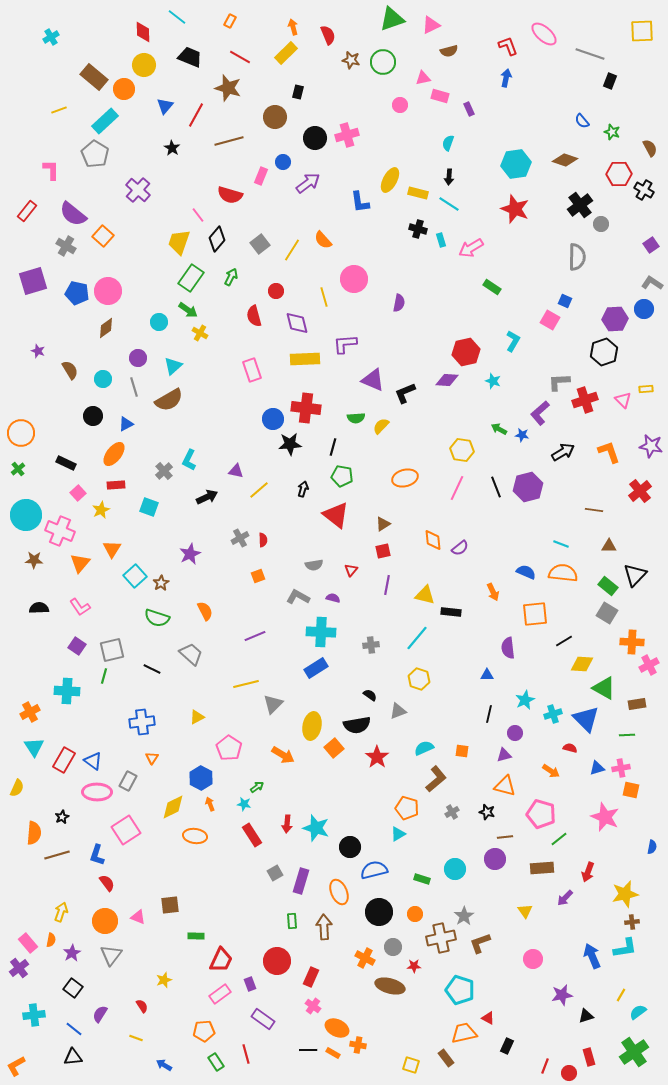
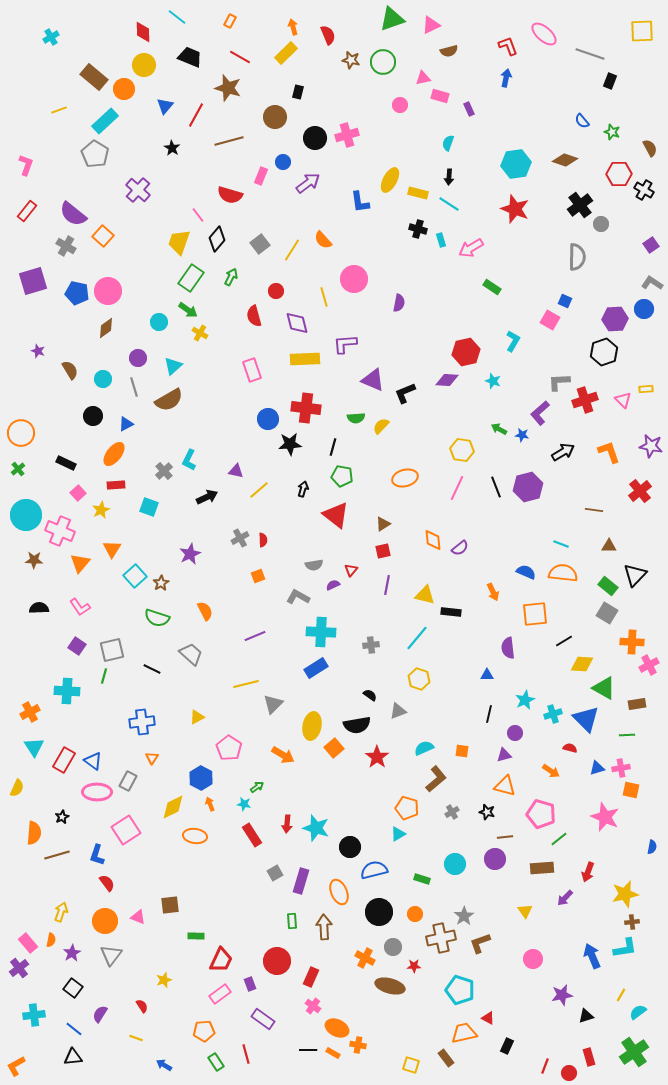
pink L-shape at (51, 170): moved 25 px left, 5 px up; rotated 20 degrees clockwise
blue circle at (273, 419): moved 5 px left
purple semicircle at (333, 598): moved 13 px up; rotated 40 degrees counterclockwise
cyan circle at (455, 869): moved 5 px up
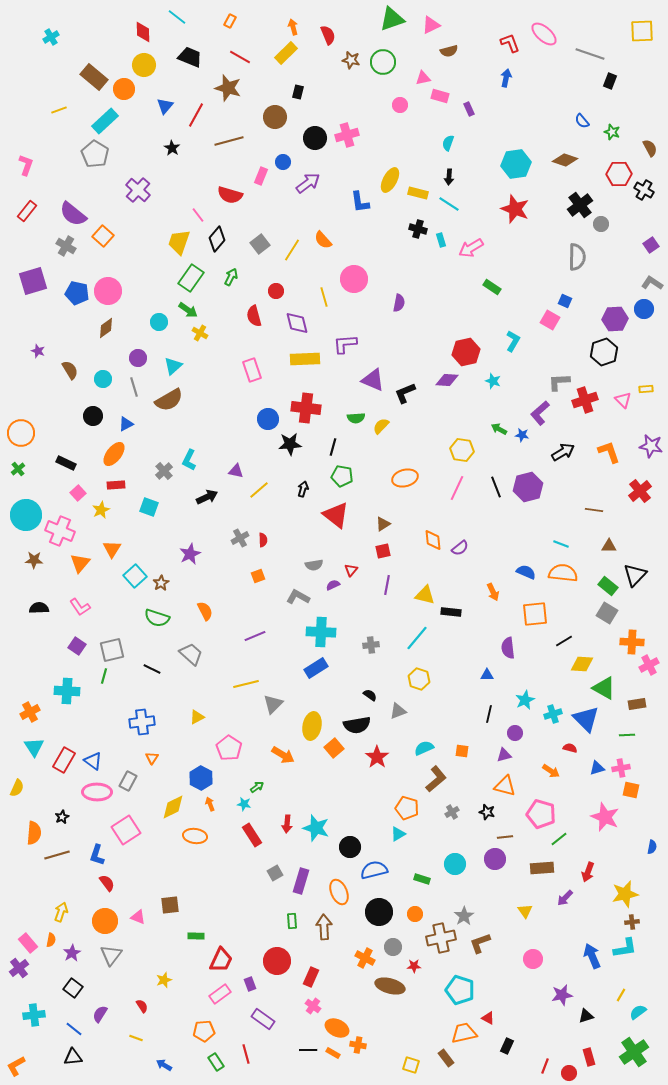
red L-shape at (508, 46): moved 2 px right, 3 px up
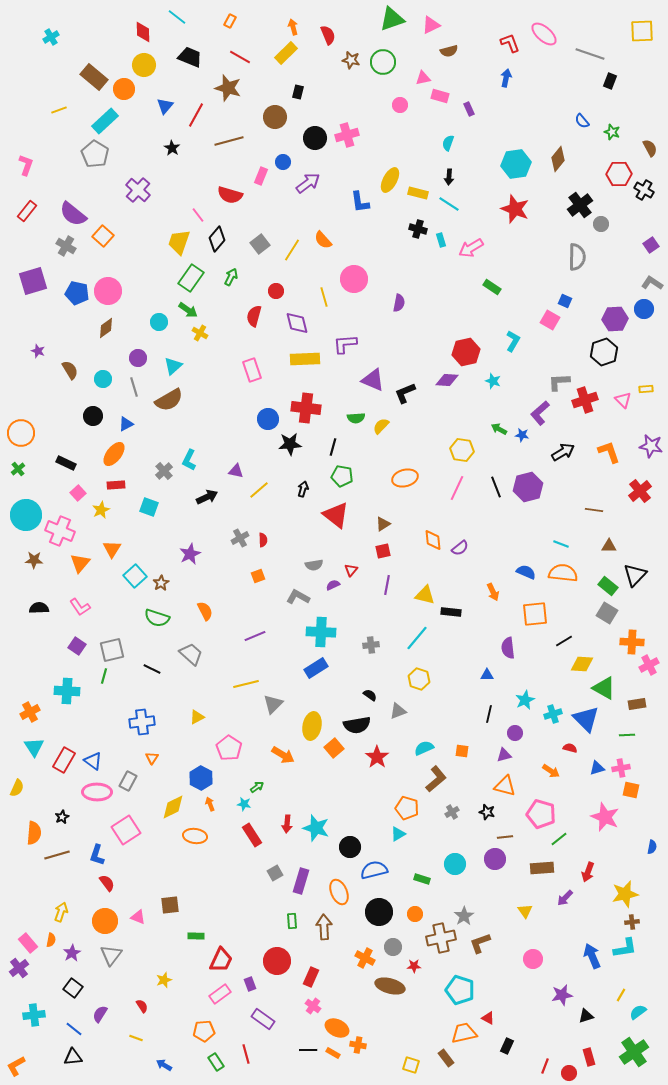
brown diamond at (565, 160): moved 7 px left, 1 px up; rotated 70 degrees counterclockwise
red semicircle at (254, 316): rotated 30 degrees clockwise
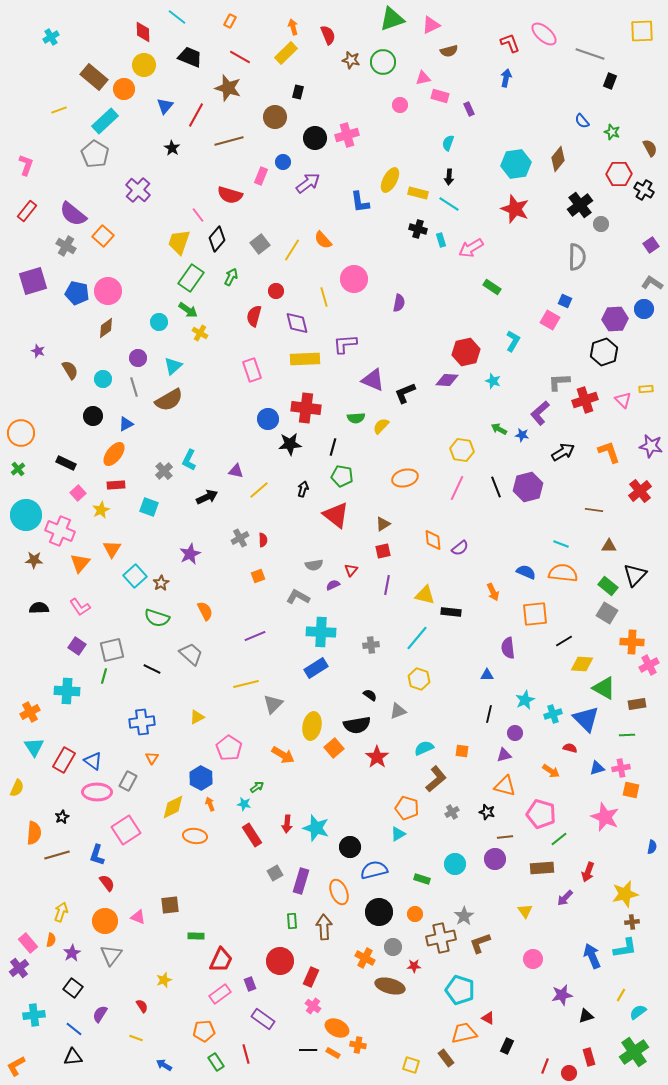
red circle at (277, 961): moved 3 px right
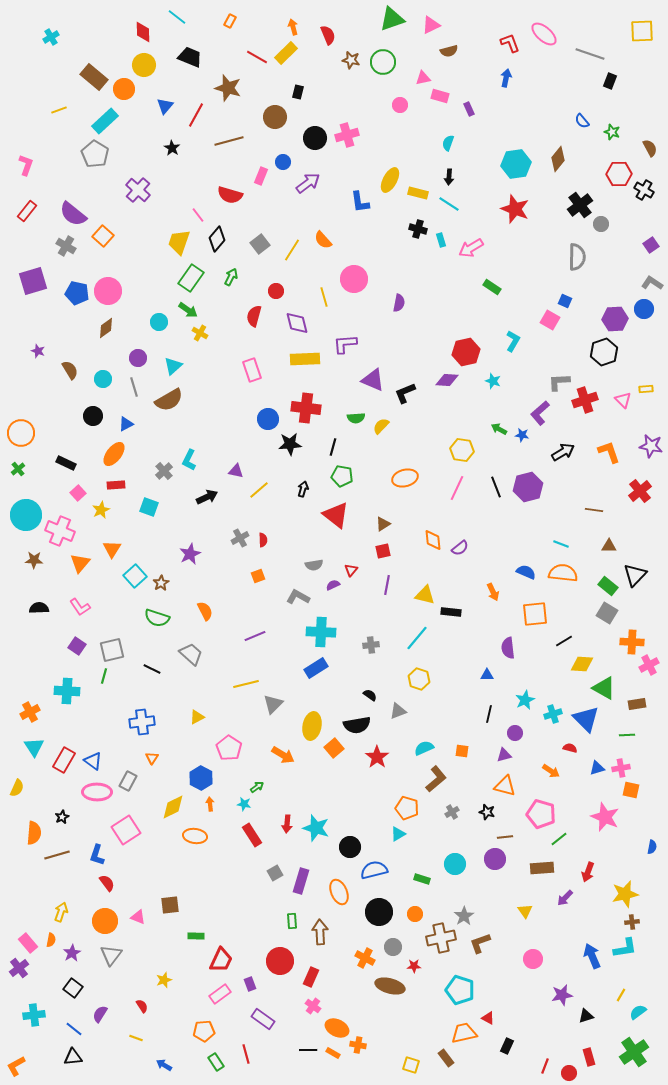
red line at (240, 57): moved 17 px right
orange arrow at (210, 804): rotated 16 degrees clockwise
brown arrow at (324, 927): moved 4 px left, 5 px down
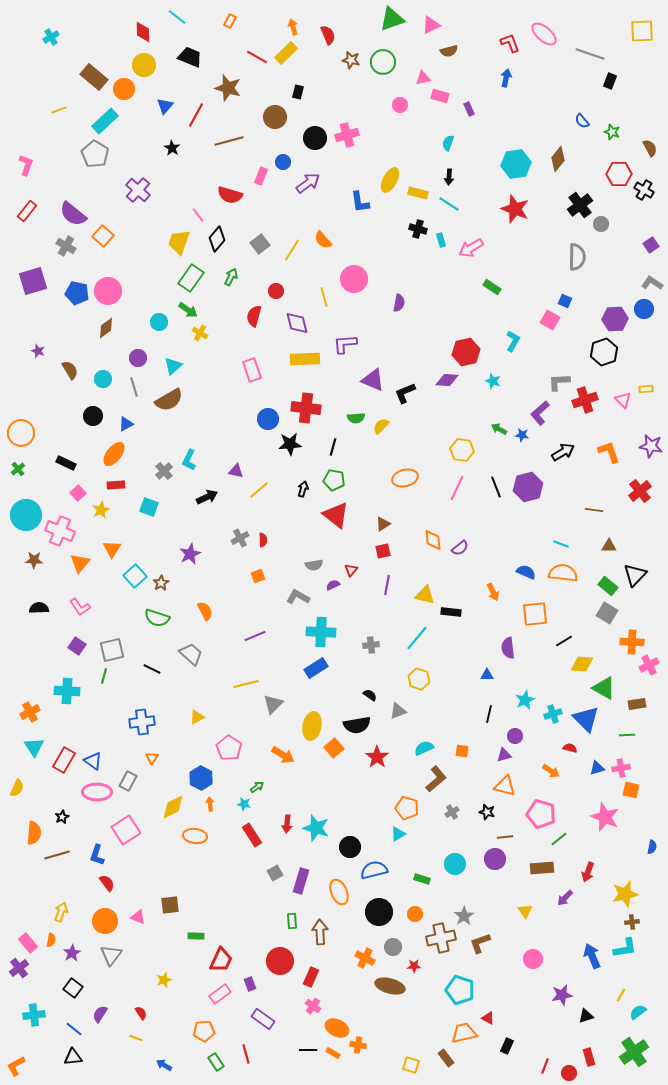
green pentagon at (342, 476): moved 8 px left, 4 px down
purple circle at (515, 733): moved 3 px down
red semicircle at (142, 1006): moved 1 px left, 7 px down
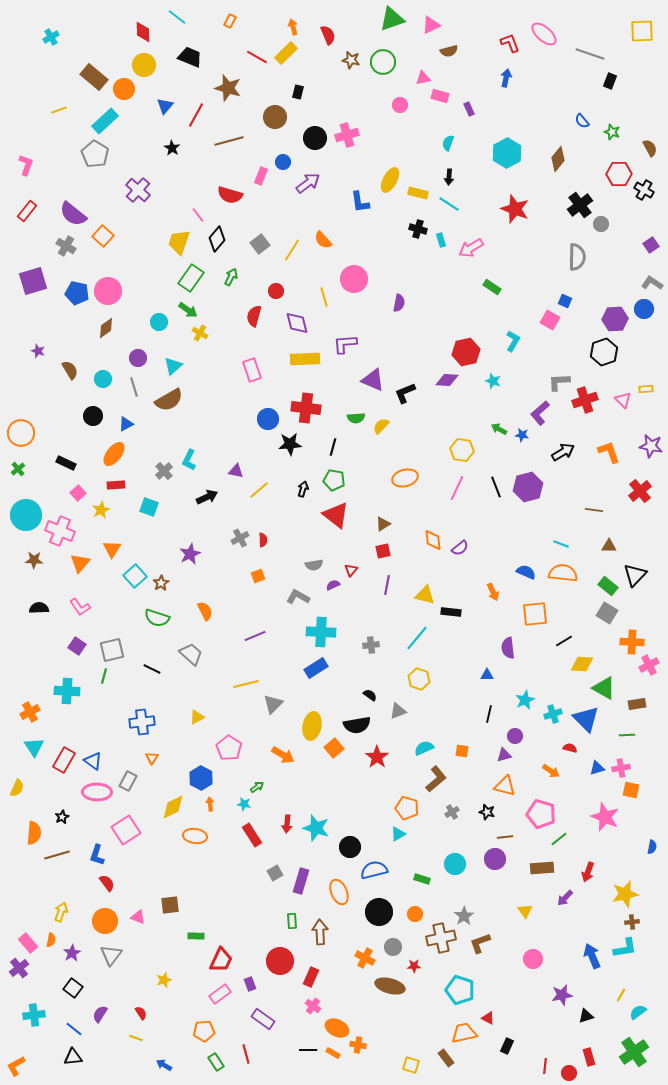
cyan hexagon at (516, 164): moved 9 px left, 11 px up; rotated 20 degrees counterclockwise
red line at (545, 1066): rotated 14 degrees counterclockwise
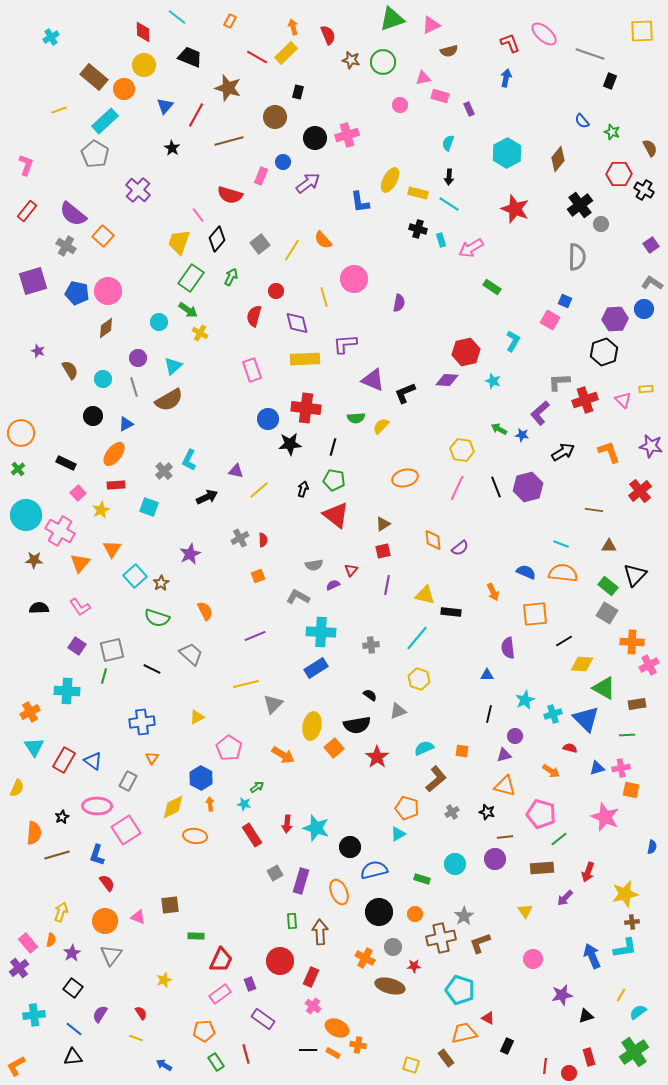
pink cross at (60, 531): rotated 8 degrees clockwise
pink ellipse at (97, 792): moved 14 px down
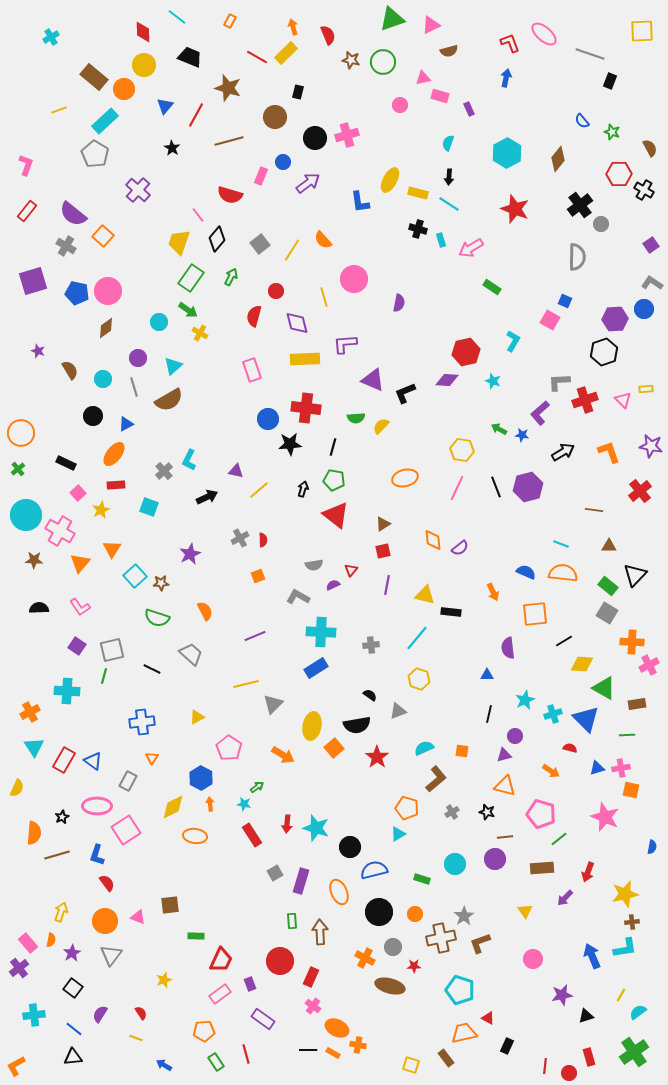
brown star at (161, 583): rotated 28 degrees clockwise
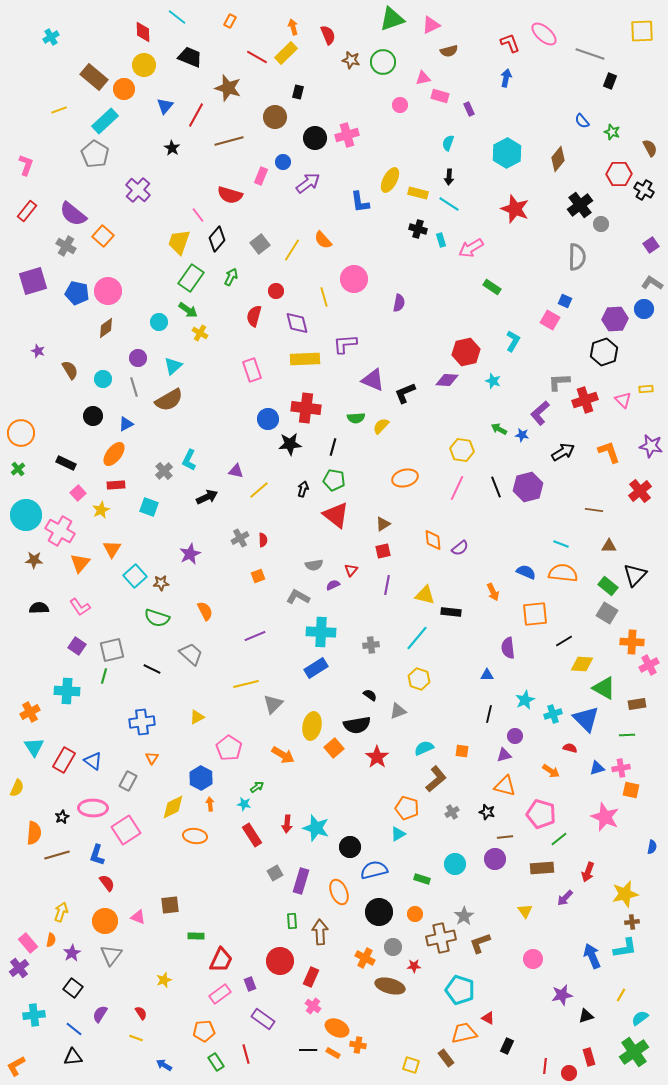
pink ellipse at (97, 806): moved 4 px left, 2 px down
cyan semicircle at (638, 1012): moved 2 px right, 6 px down
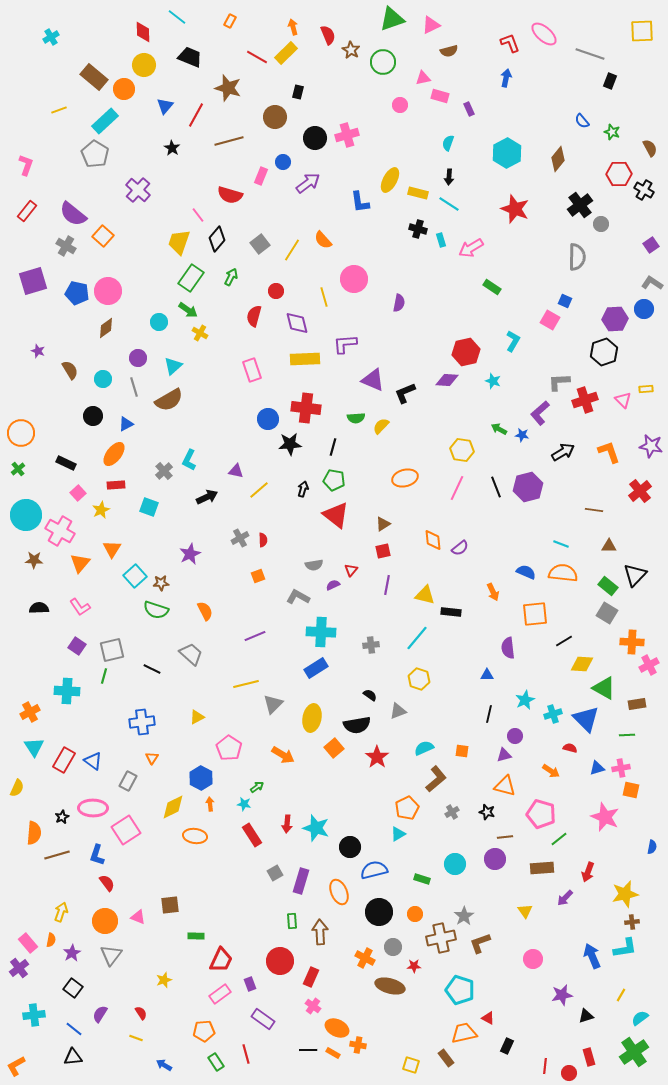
brown star at (351, 60): moved 10 px up; rotated 18 degrees clockwise
green semicircle at (157, 618): moved 1 px left, 8 px up
yellow ellipse at (312, 726): moved 8 px up
orange pentagon at (407, 808): rotated 30 degrees clockwise
